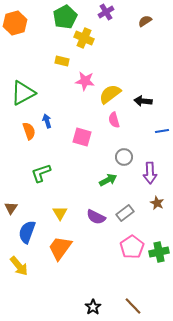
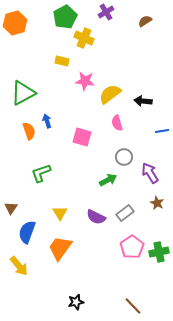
pink semicircle: moved 3 px right, 3 px down
purple arrow: rotated 150 degrees clockwise
black star: moved 17 px left, 5 px up; rotated 21 degrees clockwise
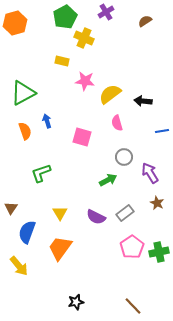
orange semicircle: moved 4 px left
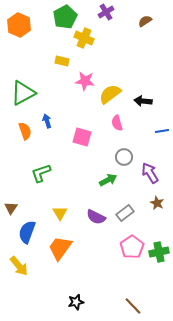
orange hexagon: moved 4 px right, 2 px down; rotated 20 degrees counterclockwise
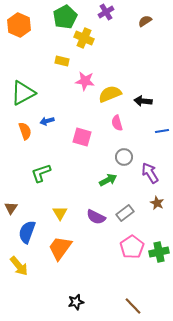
yellow semicircle: rotated 15 degrees clockwise
blue arrow: rotated 88 degrees counterclockwise
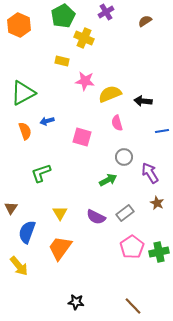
green pentagon: moved 2 px left, 1 px up
black star: rotated 21 degrees clockwise
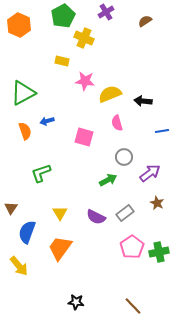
pink square: moved 2 px right
purple arrow: rotated 85 degrees clockwise
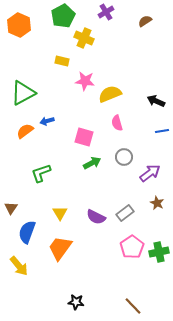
black arrow: moved 13 px right; rotated 18 degrees clockwise
orange semicircle: rotated 108 degrees counterclockwise
green arrow: moved 16 px left, 17 px up
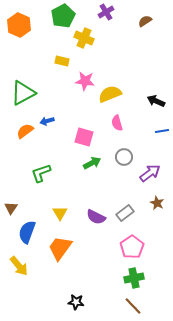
green cross: moved 25 px left, 26 px down
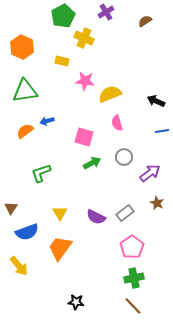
orange hexagon: moved 3 px right, 22 px down
green triangle: moved 2 px right, 2 px up; rotated 20 degrees clockwise
blue semicircle: rotated 130 degrees counterclockwise
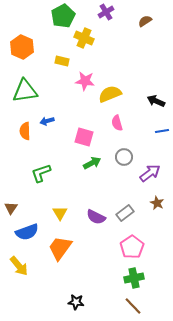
orange semicircle: rotated 54 degrees counterclockwise
